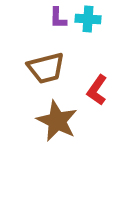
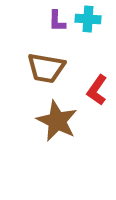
purple L-shape: moved 1 px left, 3 px down
brown trapezoid: rotated 24 degrees clockwise
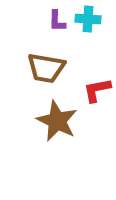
red L-shape: rotated 44 degrees clockwise
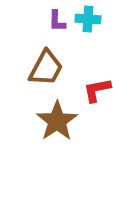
brown trapezoid: rotated 72 degrees counterclockwise
brown star: rotated 12 degrees clockwise
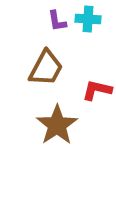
purple L-shape: rotated 10 degrees counterclockwise
red L-shape: rotated 24 degrees clockwise
brown star: moved 4 px down
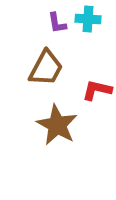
purple L-shape: moved 2 px down
brown star: rotated 9 degrees counterclockwise
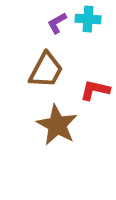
purple L-shape: rotated 70 degrees clockwise
brown trapezoid: moved 2 px down
red L-shape: moved 2 px left
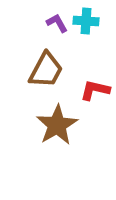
cyan cross: moved 2 px left, 2 px down
purple L-shape: rotated 90 degrees clockwise
brown star: rotated 12 degrees clockwise
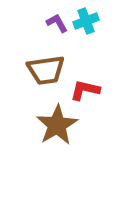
cyan cross: rotated 25 degrees counterclockwise
brown trapezoid: rotated 54 degrees clockwise
red L-shape: moved 10 px left
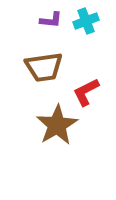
purple L-shape: moved 6 px left, 3 px up; rotated 125 degrees clockwise
brown trapezoid: moved 2 px left, 3 px up
red L-shape: moved 1 px right, 2 px down; rotated 40 degrees counterclockwise
